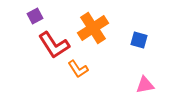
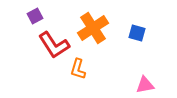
blue square: moved 2 px left, 7 px up
orange L-shape: rotated 50 degrees clockwise
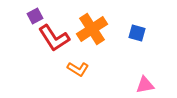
orange cross: moved 1 px left, 1 px down
red L-shape: moved 7 px up
orange L-shape: rotated 75 degrees counterclockwise
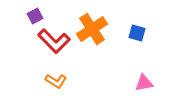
red L-shape: moved 3 px down; rotated 12 degrees counterclockwise
orange L-shape: moved 22 px left, 12 px down
pink triangle: moved 1 px left, 2 px up
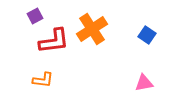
blue square: moved 10 px right, 2 px down; rotated 18 degrees clockwise
red L-shape: rotated 52 degrees counterclockwise
orange L-shape: moved 13 px left, 1 px up; rotated 25 degrees counterclockwise
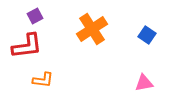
red L-shape: moved 27 px left, 5 px down
